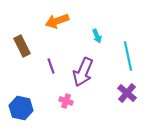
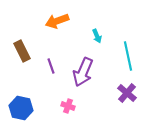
brown rectangle: moved 5 px down
pink cross: moved 2 px right, 5 px down
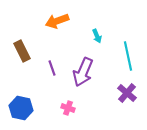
purple line: moved 1 px right, 2 px down
pink cross: moved 2 px down
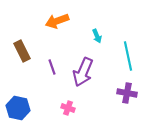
purple line: moved 1 px up
purple cross: rotated 30 degrees counterclockwise
blue hexagon: moved 3 px left
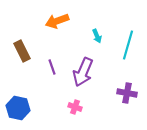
cyan line: moved 11 px up; rotated 28 degrees clockwise
pink cross: moved 7 px right, 1 px up
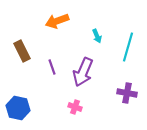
cyan line: moved 2 px down
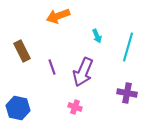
orange arrow: moved 1 px right, 5 px up
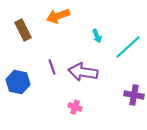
cyan line: rotated 32 degrees clockwise
brown rectangle: moved 1 px right, 21 px up
purple arrow: rotated 76 degrees clockwise
purple cross: moved 7 px right, 2 px down
blue hexagon: moved 26 px up
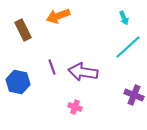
cyan arrow: moved 27 px right, 18 px up
purple cross: rotated 12 degrees clockwise
